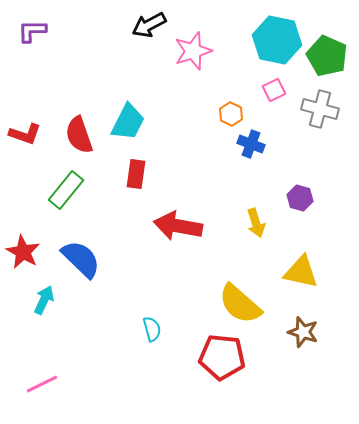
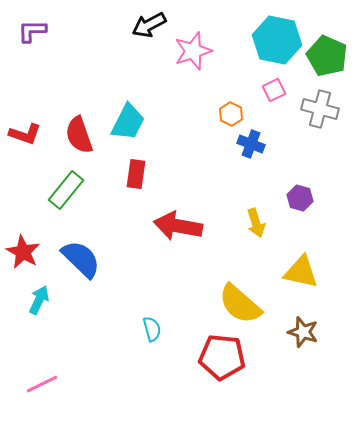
cyan arrow: moved 5 px left
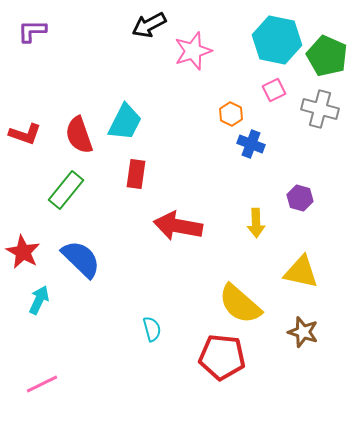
cyan trapezoid: moved 3 px left
yellow arrow: rotated 16 degrees clockwise
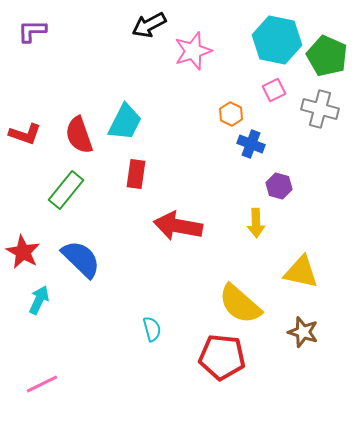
purple hexagon: moved 21 px left, 12 px up
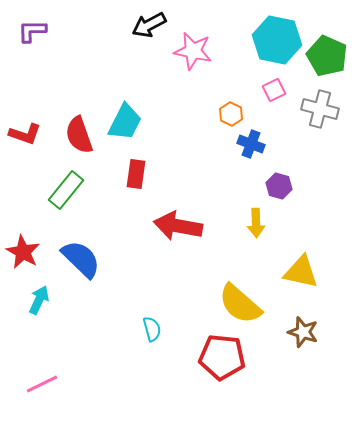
pink star: rotated 30 degrees clockwise
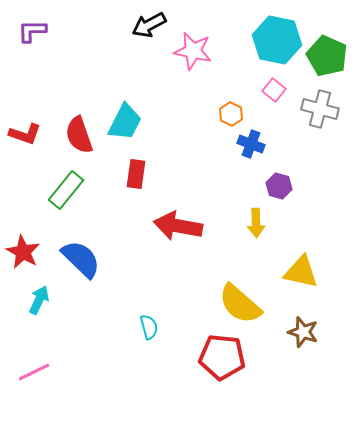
pink square: rotated 25 degrees counterclockwise
cyan semicircle: moved 3 px left, 2 px up
pink line: moved 8 px left, 12 px up
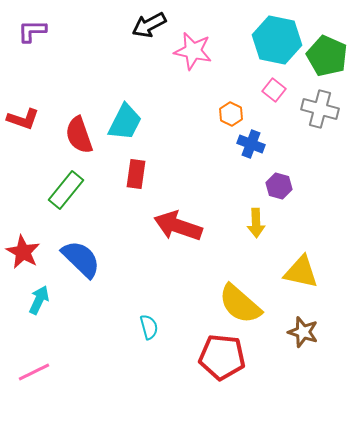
red L-shape: moved 2 px left, 15 px up
red arrow: rotated 9 degrees clockwise
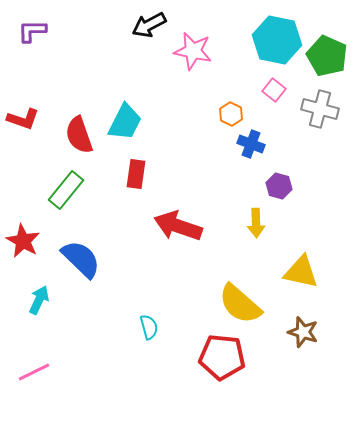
red star: moved 11 px up
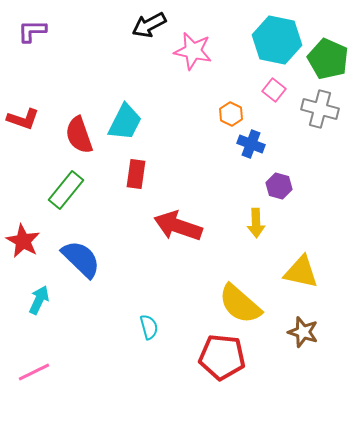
green pentagon: moved 1 px right, 3 px down
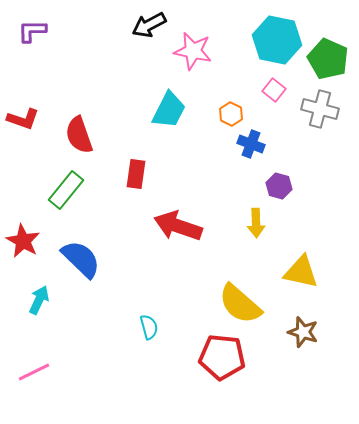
cyan trapezoid: moved 44 px right, 12 px up
